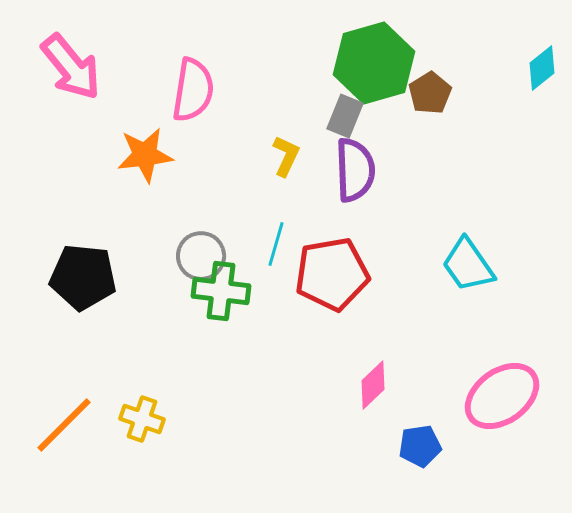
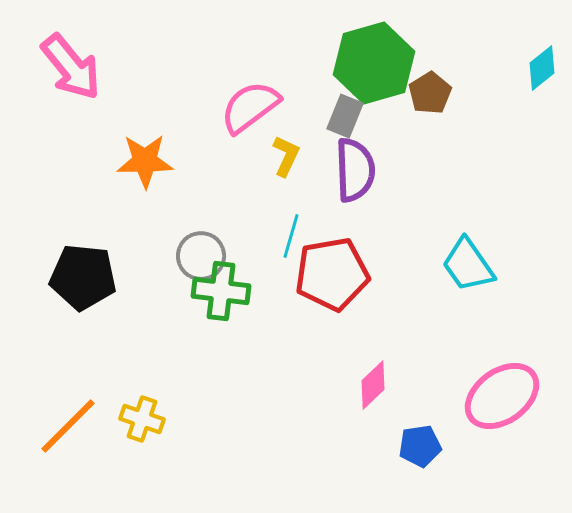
pink semicircle: moved 57 px right, 17 px down; rotated 136 degrees counterclockwise
orange star: moved 6 px down; rotated 6 degrees clockwise
cyan line: moved 15 px right, 8 px up
orange line: moved 4 px right, 1 px down
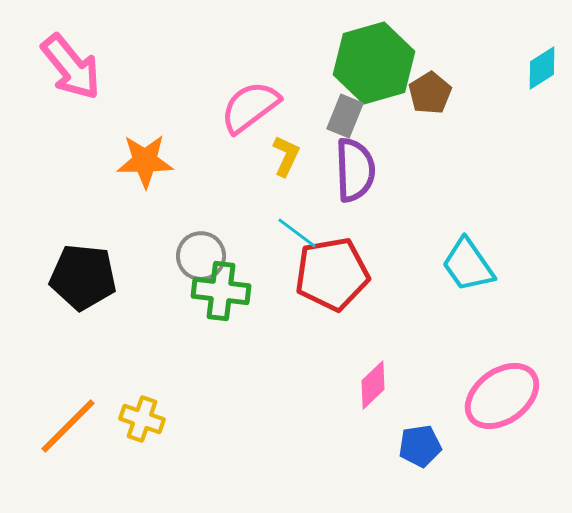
cyan diamond: rotated 6 degrees clockwise
cyan line: moved 6 px right, 3 px up; rotated 69 degrees counterclockwise
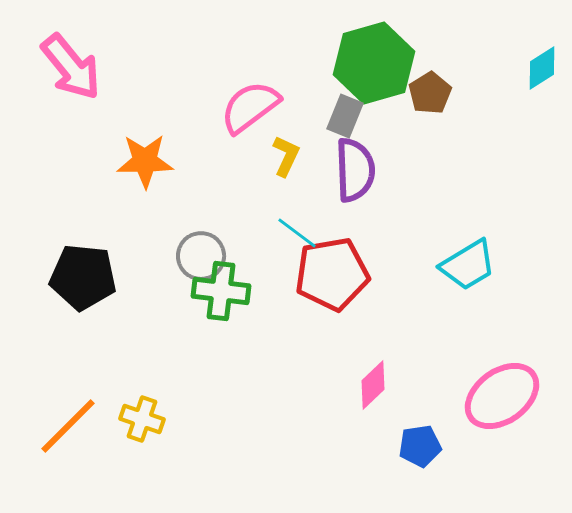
cyan trapezoid: rotated 86 degrees counterclockwise
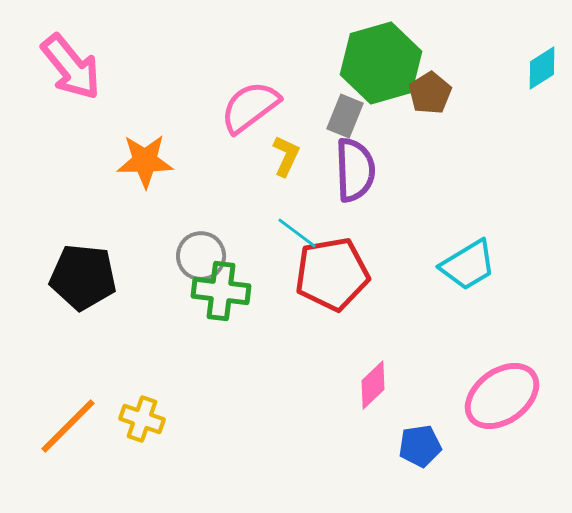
green hexagon: moved 7 px right
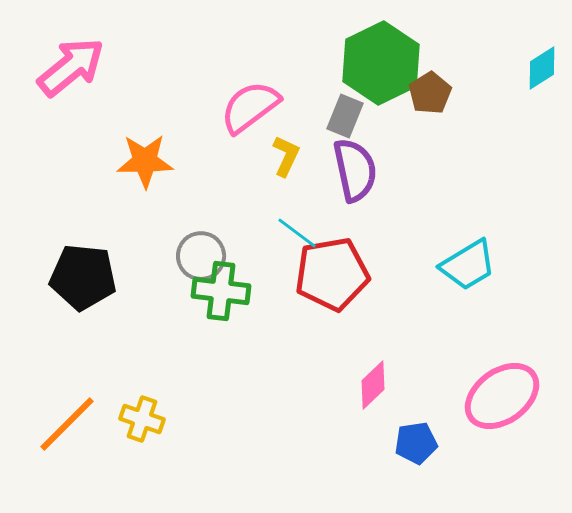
green hexagon: rotated 10 degrees counterclockwise
pink arrow: rotated 90 degrees counterclockwise
purple semicircle: rotated 10 degrees counterclockwise
orange line: moved 1 px left, 2 px up
blue pentagon: moved 4 px left, 3 px up
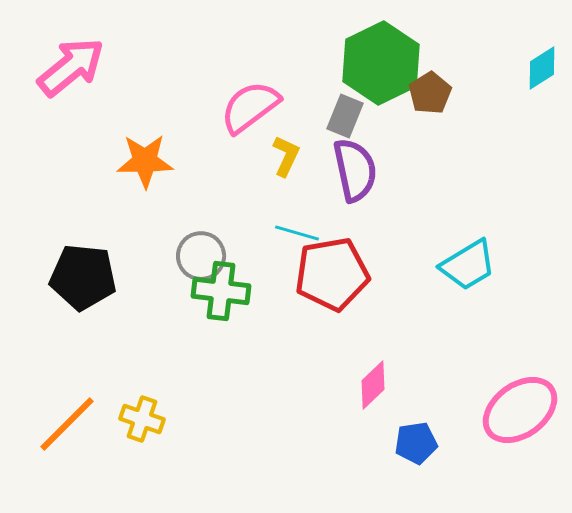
cyan line: rotated 21 degrees counterclockwise
pink ellipse: moved 18 px right, 14 px down
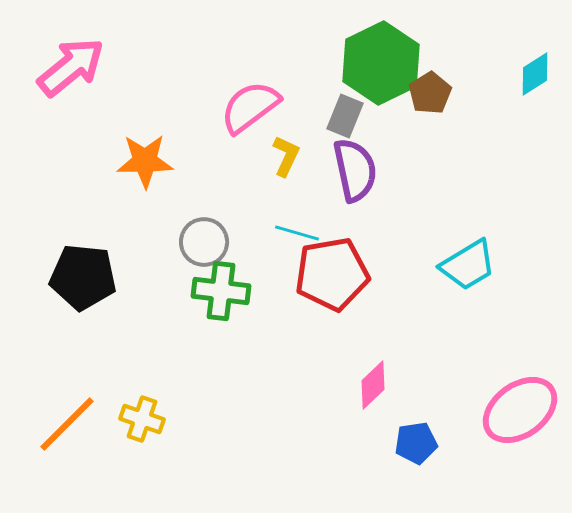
cyan diamond: moved 7 px left, 6 px down
gray circle: moved 3 px right, 14 px up
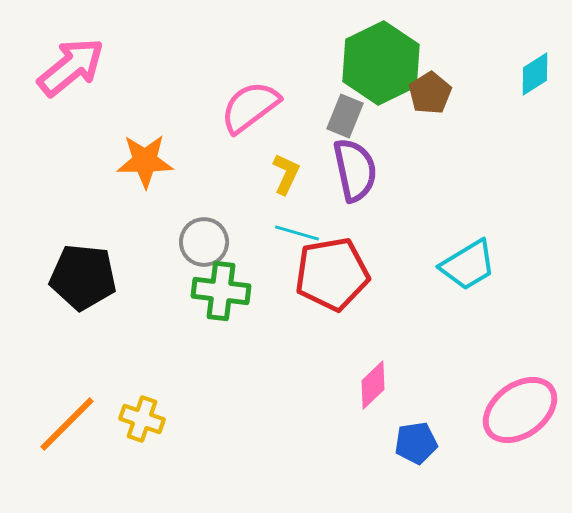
yellow L-shape: moved 18 px down
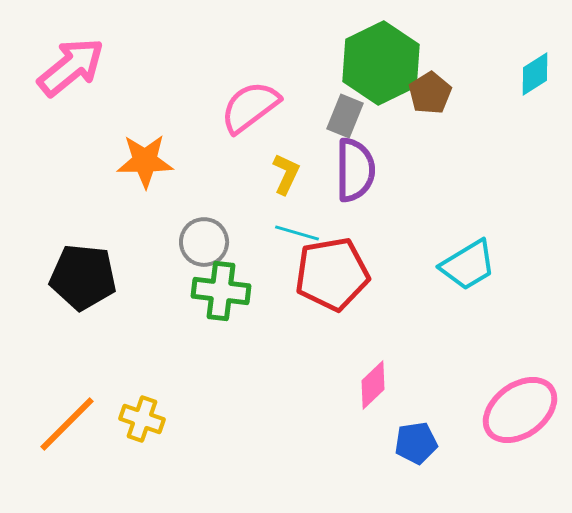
purple semicircle: rotated 12 degrees clockwise
